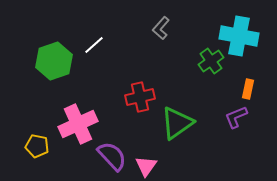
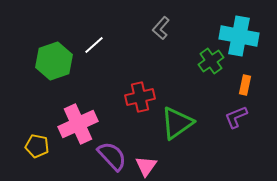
orange rectangle: moved 3 px left, 4 px up
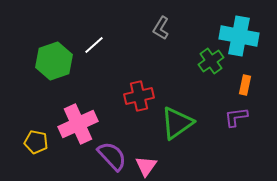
gray L-shape: rotated 10 degrees counterclockwise
red cross: moved 1 px left, 1 px up
purple L-shape: rotated 15 degrees clockwise
yellow pentagon: moved 1 px left, 4 px up
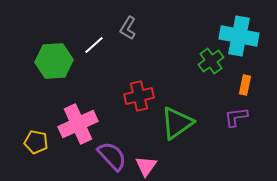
gray L-shape: moved 33 px left
green hexagon: rotated 15 degrees clockwise
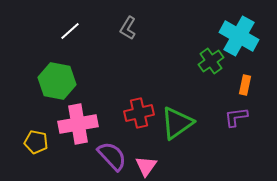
cyan cross: rotated 18 degrees clockwise
white line: moved 24 px left, 14 px up
green hexagon: moved 3 px right, 20 px down; rotated 15 degrees clockwise
red cross: moved 17 px down
pink cross: rotated 15 degrees clockwise
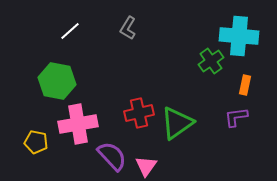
cyan cross: rotated 24 degrees counterclockwise
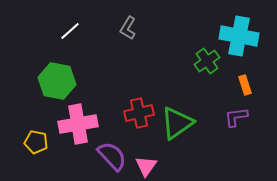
cyan cross: rotated 6 degrees clockwise
green cross: moved 4 px left
orange rectangle: rotated 30 degrees counterclockwise
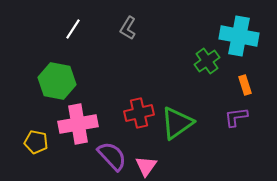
white line: moved 3 px right, 2 px up; rotated 15 degrees counterclockwise
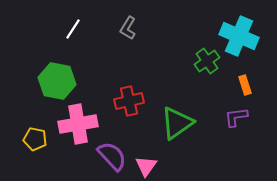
cyan cross: rotated 12 degrees clockwise
red cross: moved 10 px left, 12 px up
yellow pentagon: moved 1 px left, 3 px up
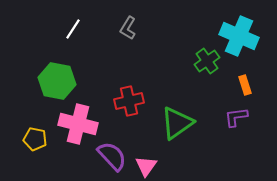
pink cross: rotated 24 degrees clockwise
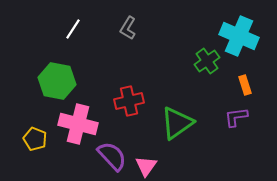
yellow pentagon: rotated 10 degrees clockwise
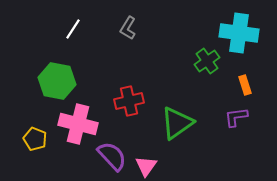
cyan cross: moved 3 px up; rotated 15 degrees counterclockwise
